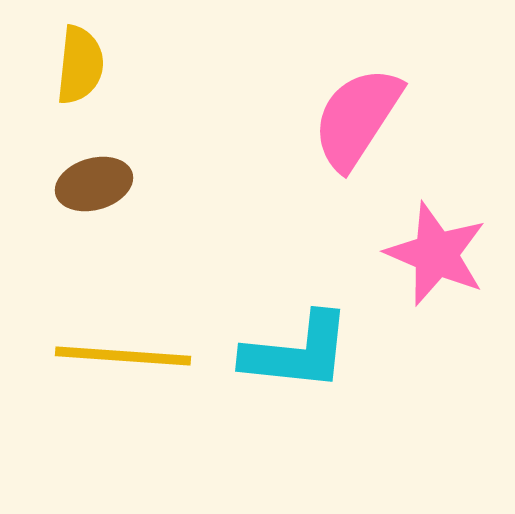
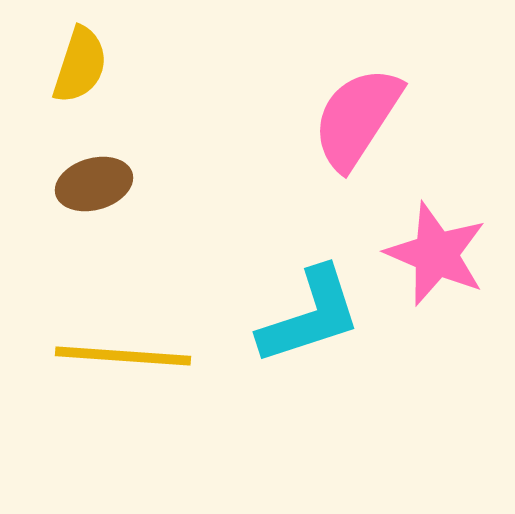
yellow semicircle: rotated 12 degrees clockwise
cyan L-shape: moved 13 px right, 36 px up; rotated 24 degrees counterclockwise
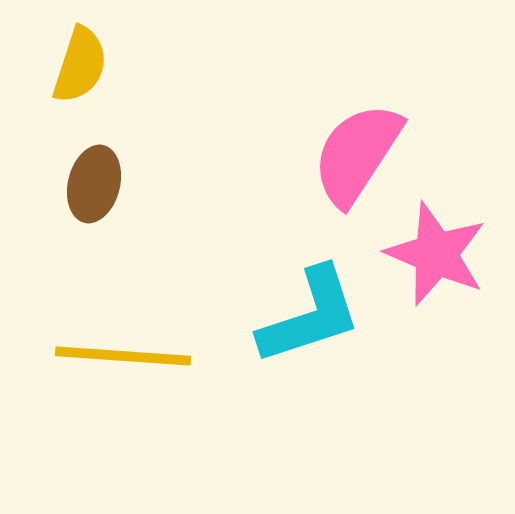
pink semicircle: moved 36 px down
brown ellipse: rotated 60 degrees counterclockwise
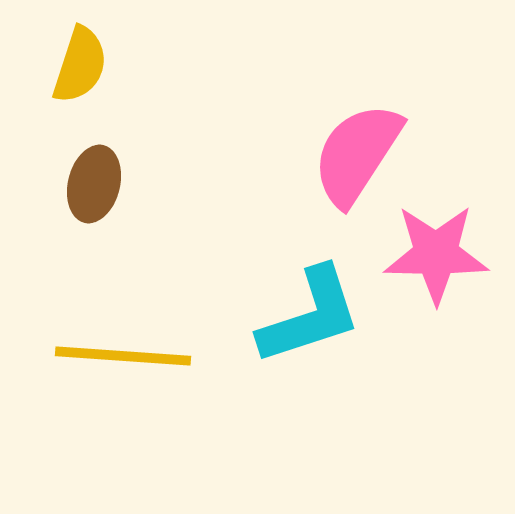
pink star: rotated 22 degrees counterclockwise
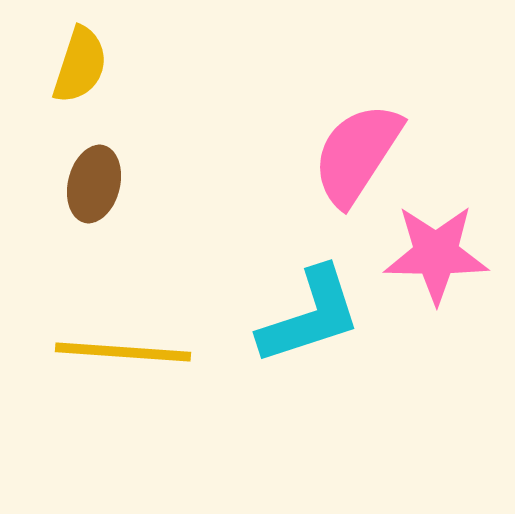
yellow line: moved 4 px up
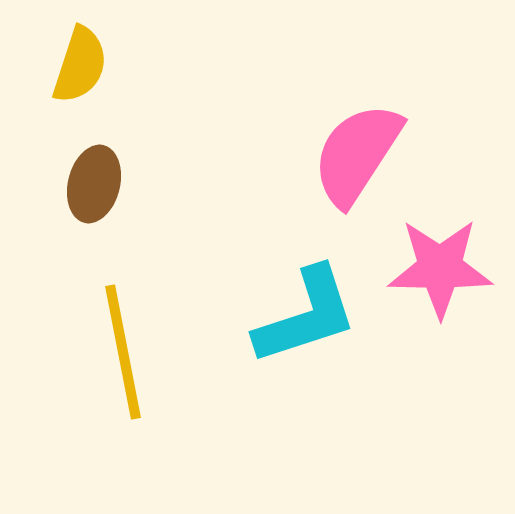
pink star: moved 4 px right, 14 px down
cyan L-shape: moved 4 px left
yellow line: rotated 75 degrees clockwise
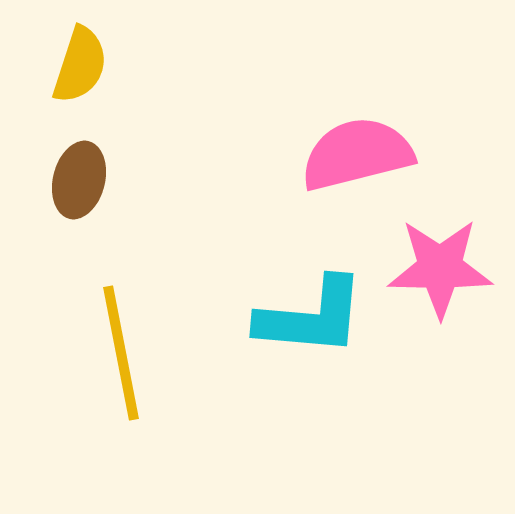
pink semicircle: rotated 43 degrees clockwise
brown ellipse: moved 15 px left, 4 px up
cyan L-shape: moved 5 px right, 1 px down; rotated 23 degrees clockwise
yellow line: moved 2 px left, 1 px down
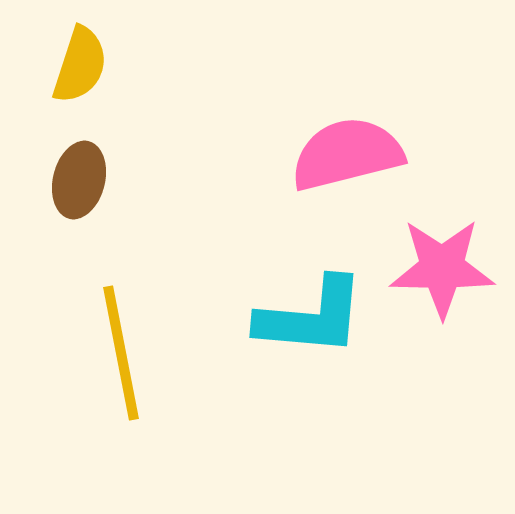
pink semicircle: moved 10 px left
pink star: moved 2 px right
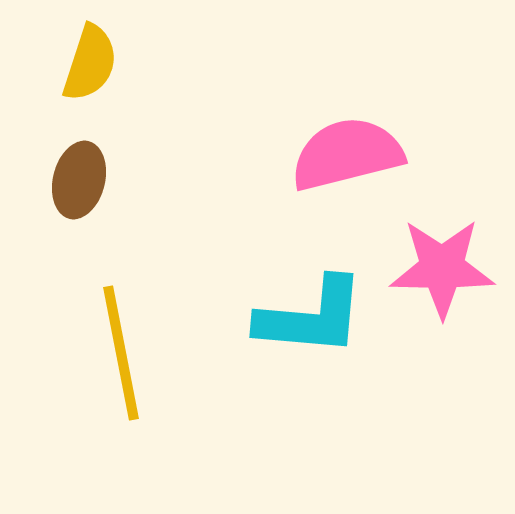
yellow semicircle: moved 10 px right, 2 px up
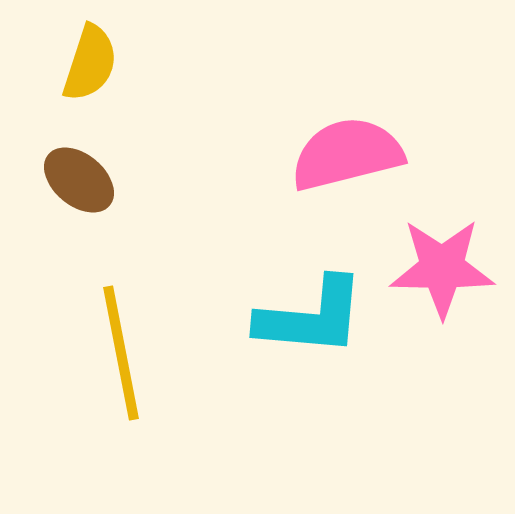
brown ellipse: rotated 64 degrees counterclockwise
